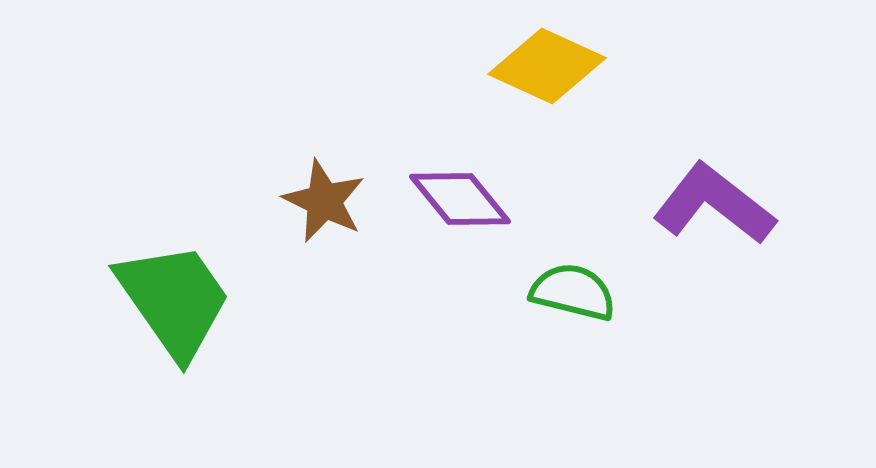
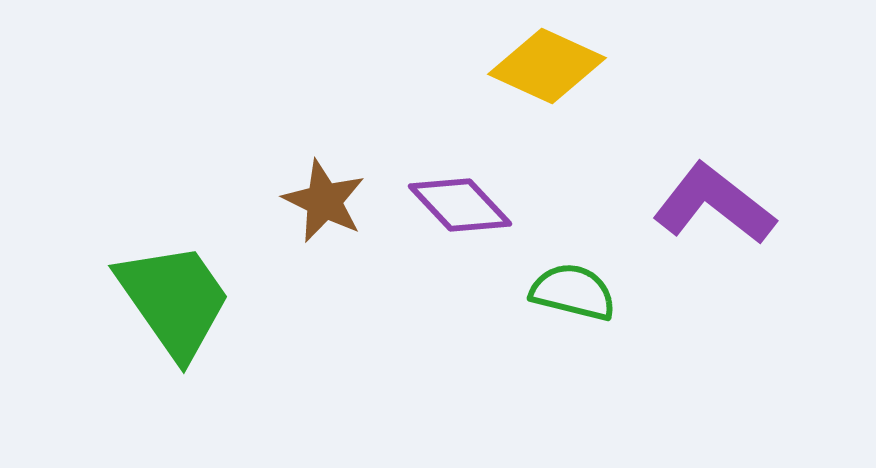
purple diamond: moved 6 px down; rotated 4 degrees counterclockwise
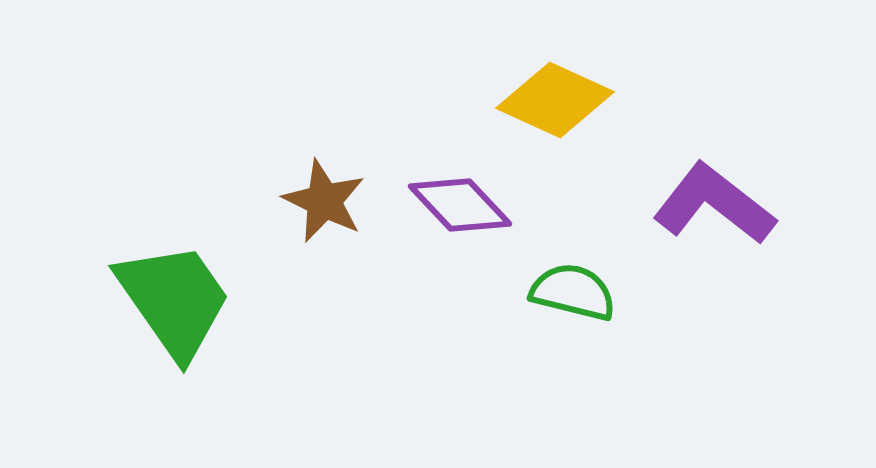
yellow diamond: moved 8 px right, 34 px down
